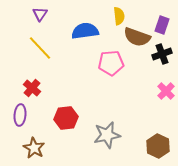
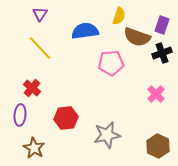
yellow semicircle: rotated 24 degrees clockwise
black cross: moved 1 px up
pink cross: moved 10 px left, 3 px down
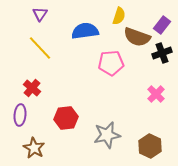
purple rectangle: rotated 18 degrees clockwise
brown hexagon: moved 8 px left
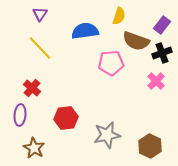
brown semicircle: moved 1 px left, 4 px down
pink cross: moved 13 px up
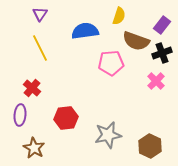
yellow line: rotated 16 degrees clockwise
gray star: moved 1 px right
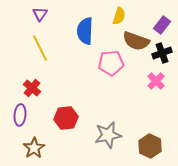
blue semicircle: rotated 80 degrees counterclockwise
brown star: rotated 10 degrees clockwise
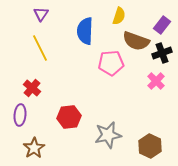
purple triangle: moved 1 px right
red hexagon: moved 3 px right, 1 px up
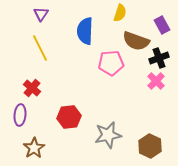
yellow semicircle: moved 1 px right, 3 px up
purple rectangle: rotated 66 degrees counterclockwise
black cross: moved 3 px left, 5 px down
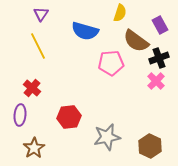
purple rectangle: moved 2 px left
blue semicircle: rotated 76 degrees counterclockwise
brown semicircle: rotated 16 degrees clockwise
yellow line: moved 2 px left, 2 px up
gray star: moved 1 px left, 2 px down
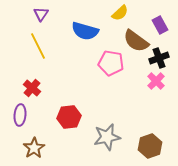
yellow semicircle: rotated 30 degrees clockwise
pink pentagon: rotated 15 degrees clockwise
brown hexagon: rotated 15 degrees clockwise
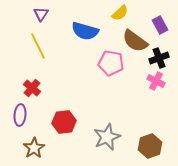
brown semicircle: moved 1 px left
pink cross: rotated 18 degrees counterclockwise
red hexagon: moved 5 px left, 5 px down
gray star: rotated 12 degrees counterclockwise
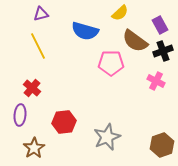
purple triangle: rotated 42 degrees clockwise
black cross: moved 4 px right, 7 px up
pink pentagon: rotated 10 degrees counterclockwise
brown hexagon: moved 12 px right, 1 px up
